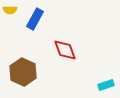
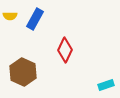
yellow semicircle: moved 6 px down
red diamond: rotated 45 degrees clockwise
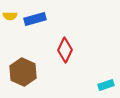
blue rectangle: rotated 45 degrees clockwise
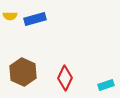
red diamond: moved 28 px down
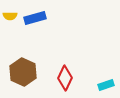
blue rectangle: moved 1 px up
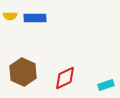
blue rectangle: rotated 15 degrees clockwise
red diamond: rotated 40 degrees clockwise
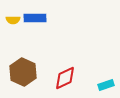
yellow semicircle: moved 3 px right, 4 px down
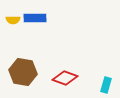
brown hexagon: rotated 16 degrees counterclockwise
red diamond: rotated 45 degrees clockwise
cyan rectangle: rotated 56 degrees counterclockwise
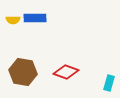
red diamond: moved 1 px right, 6 px up
cyan rectangle: moved 3 px right, 2 px up
